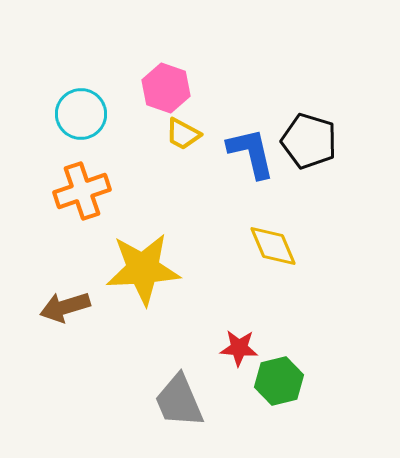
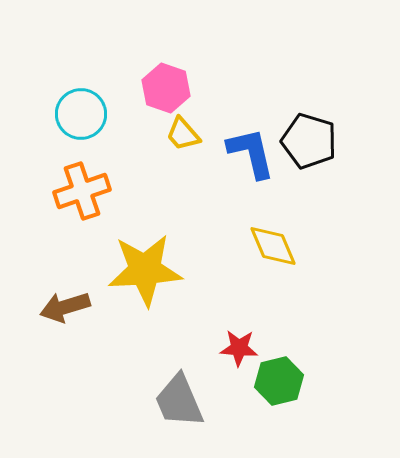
yellow trapezoid: rotated 21 degrees clockwise
yellow star: moved 2 px right, 1 px down
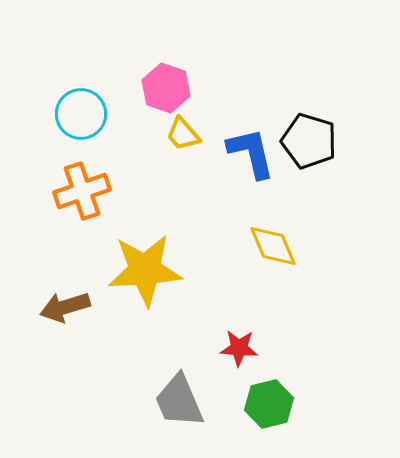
green hexagon: moved 10 px left, 23 px down
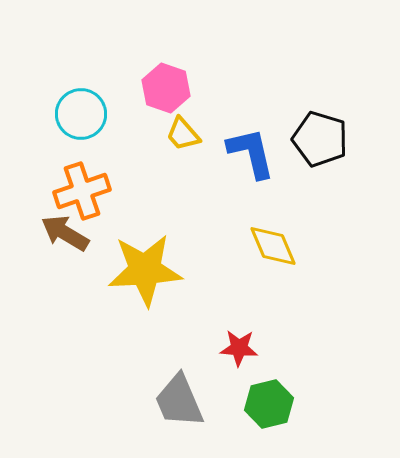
black pentagon: moved 11 px right, 2 px up
brown arrow: moved 74 px up; rotated 48 degrees clockwise
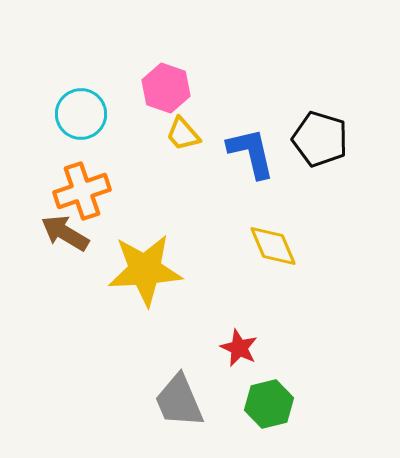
red star: rotated 21 degrees clockwise
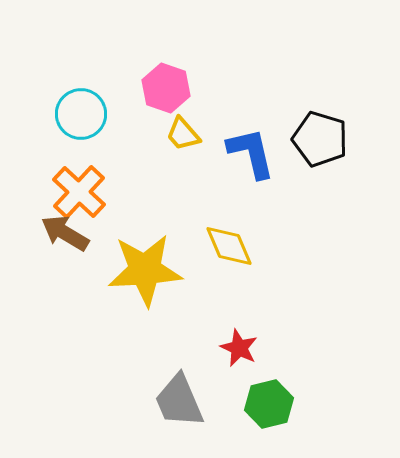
orange cross: moved 3 px left, 1 px down; rotated 28 degrees counterclockwise
yellow diamond: moved 44 px left
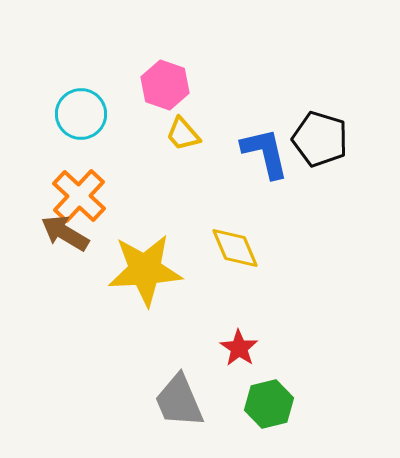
pink hexagon: moved 1 px left, 3 px up
blue L-shape: moved 14 px right
orange cross: moved 4 px down
yellow diamond: moved 6 px right, 2 px down
red star: rotated 9 degrees clockwise
